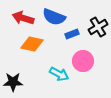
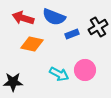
pink circle: moved 2 px right, 9 px down
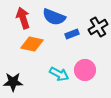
red arrow: rotated 55 degrees clockwise
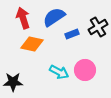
blue semicircle: rotated 125 degrees clockwise
cyan arrow: moved 2 px up
